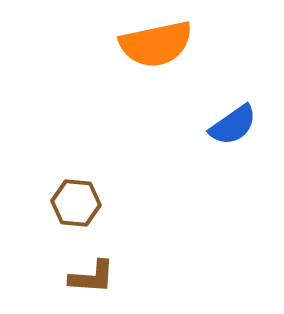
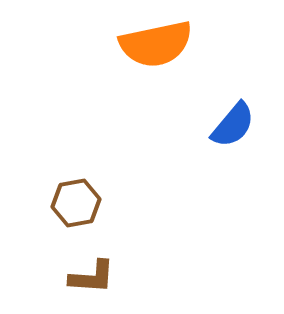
blue semicircle: rotated 15 degrees counterclockwise
brown hexagon: rotated 15 degrees counterclockwise
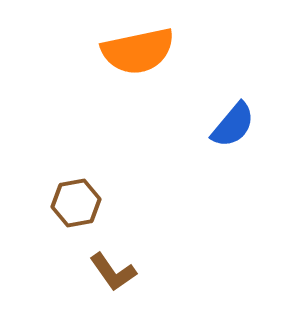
orange semicircle: moved 18 px left, 7 px down
brown L-shape: moved 21 px right, 5 px up; rotated 51 degrees clockwise
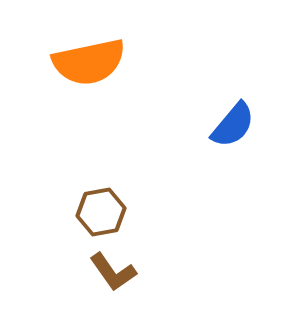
orange semicircle: moved 49 px left, 11 px down
brown hexagon: moved 25 px right, 9 px down
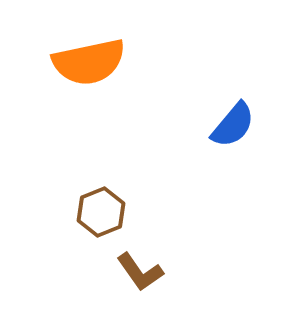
brown hexagon: rotated 12 degrees counterclockwise
brown L-shape: moved 27 px right
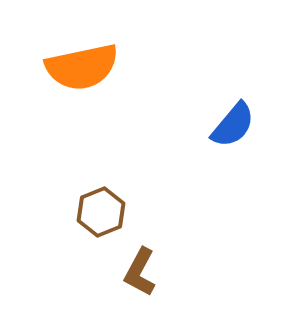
orange semicircle: moved 7 px left, 5 px down
brown L-shape: rotated 63 degrees clockwise
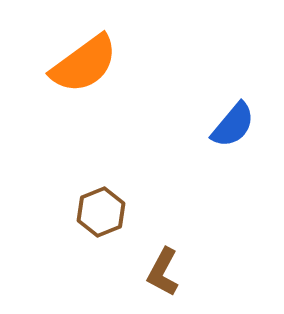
orange semicircle: moved 2 px right, 3 px up; rotated 24 degrees counterclockwise
brown L-shape: moved 23 px right
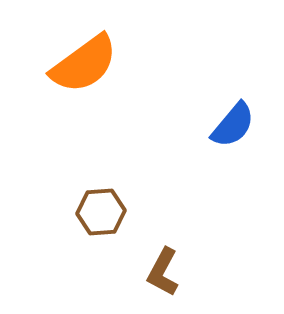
brown hexagon: rotated 18 degrees clockwise
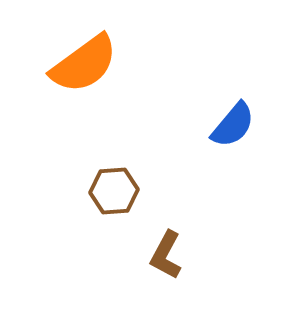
brown hexagon: moved 13 px right, 21 px up
brown L-shape: moved 3 px right, 17 px up
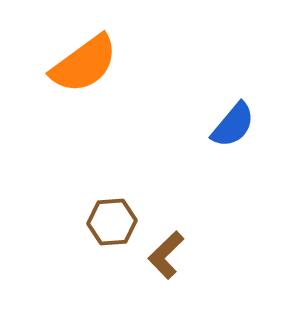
brown hexagon: moved 2 px left, 31 px down
brown L-shape: rotated 18 degrees clockwise
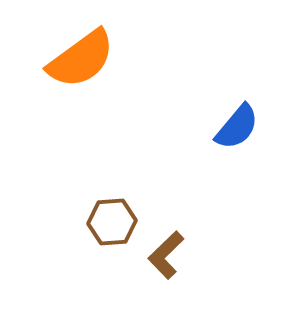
orange semicircle: moved 3 px left, 5 px up
blue semicircle: moved 4 px right, 2 px down
